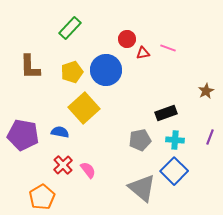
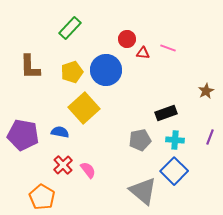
red triangle: rotated 16 degrees clockwise
gray triangle: moved 1 px right, 3 px down
orange pentagon: rotated 10 degrees counterclockwise
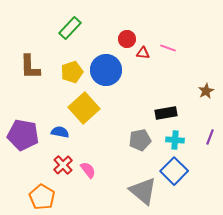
black rectangle: rotated 10 degrees clockwise
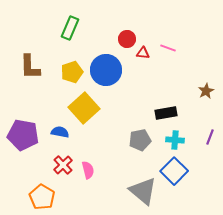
green rectangle: rotated 20 degrees counterclockwise
pink semicircle: rotated 24 degrees clockwise
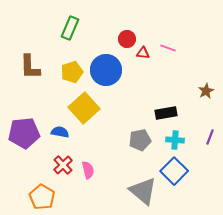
purple pentagon: moved 1 px right, 2 px up; rotated 16 degrees counterclockwise
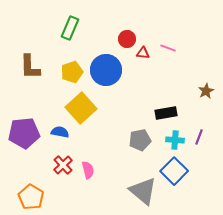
yellow square: moved 3 px left
purple line: moved 11 px left
orange pentagon: moved 11 px left
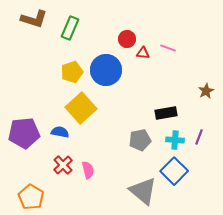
brown L-shape: moved 4 px right, 48 px up; rotated 72 degrees counterclockwise
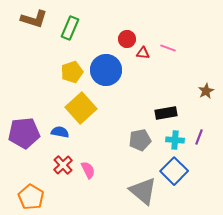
pink semicircle: rotated 12 degrees counterclockwise
